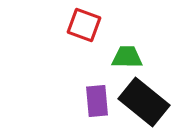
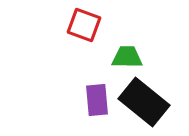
purple rectangle: moved 1 px up
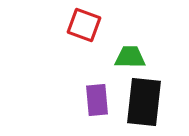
green trapezoid: moved 3 px right
black rectangle: rotated 57 degrees clockwise
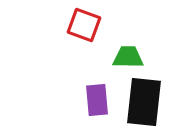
green trapezoid: moved 2 px left
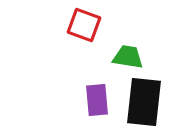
green trapezoid: rotated 8 degrees clockwise
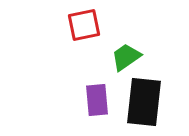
red square: rotated 32 degrees counterclockwise
green trapezoid: moved 2 px left; rotated 44 degrees counterclockwise
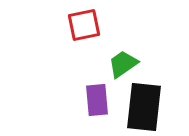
green trapezoid: moved 3 px left, 7 px down
black rectangle: moved 5 px down
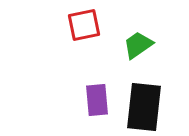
green trapezoid: moved 15 px right, 19 px up
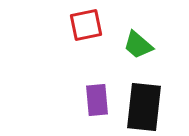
red square: moved 2 px right
green trapezoid: rotated 104 degrees counterclockwise
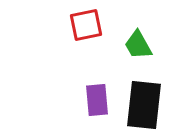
green trapezoid: rotated 20 degrees clockwise
black rectangle: moved 2 px up
